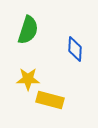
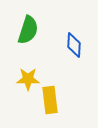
blue diamond: moved 1 px left, 4 px up
yellow rectangle: rotated 68 degrees clockwise
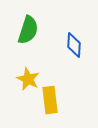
yellow star: rotated 25 degrees clockwise
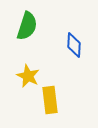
green semicircle: moved 1 px left, 4 px up
yellow star: moved 3 px up
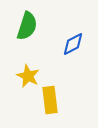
blue diamond: moved 1 px left, 1 px up; rotated 60 degrees clockwise
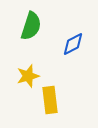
green semicircle: moved 4 px right
yellow star: rotated 30 degrees clockwise
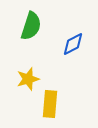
yellow star: moved 3 px down
yellow rectangle: moved 4 px down; rotated 12 degrees clockwise
